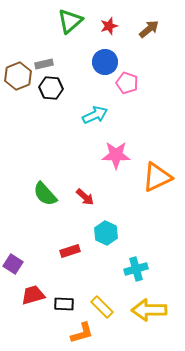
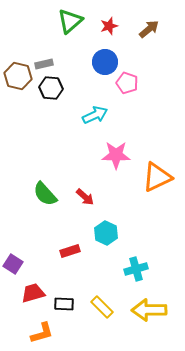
brown hexagon: rotated 24 degrees counterclockwise
red trapezoid: moved 2 px up
orange L-shape: moved 40 px left
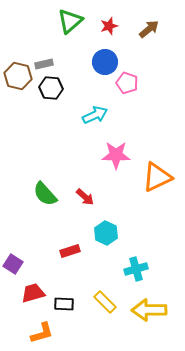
yellow rectangle: moved 3 px right, 5 px up
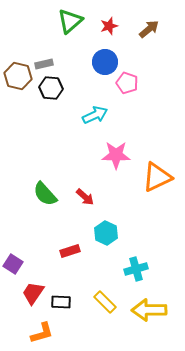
red trapezoid: rotated 40 degrees counterclockwise
black rectangle: moved 3 px left, 2 px up
